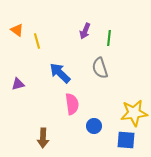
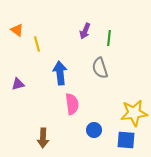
yellow line: moved 3 px down
blue arrow: rotated 40 degrees clockwise
blue circle: moved 4 px down
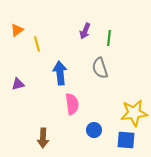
orange triangle: rotated 48 degrees clockwise
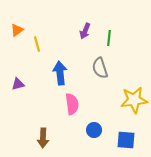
yellow star: moved 13 px up
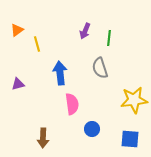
blue circle: moved 2 px left, 1 px up
blue square: moved 4 px right, 1 px up
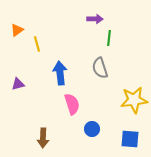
purple arrow: moved 10 px right, 12 px up; rotated 112 degrees counterclockwise
pink semicircle: rotated 10 degrees counterclockwise
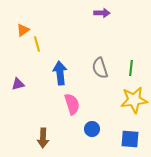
purple arrow: moved 7 px right, 6 px up
orange triangle: moved 6 px right
green line: moved 22 px right, 30 px down
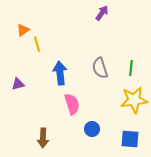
purple arrow: rotated 56 degrees counterclockwise
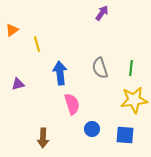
orange triangle: moved 11 px left
blue square: moved 5 px left, 4 px up
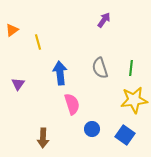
purple arrow: moved 2 px right, 7 px down
yellow line: moved 1 px right, 2 px up
purple triangle: rotated 40 degrees counterclockwise
blue square: rotated 30 degrees clockwise
